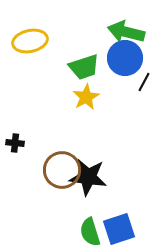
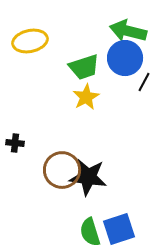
green arrow: moved 2 px right, 1 px up
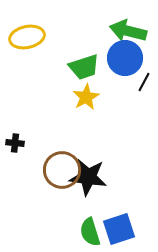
yellow ellipse: moved 3 px left, 4 px up
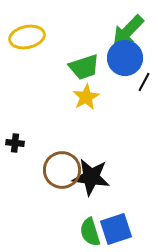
green arrow: rotated 60 degrees counterclockwise
black star: moved 3 px right
blue square: moved 3 px left
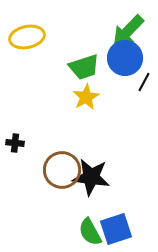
green semicircle: rotated 12 degrees counterclockwise
